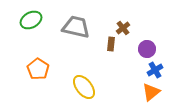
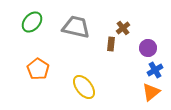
green ellipse: moved 1 px right, 2 px down; rotated 20 degrees counterclockwise
purple circle: moved 1 px right, 1 px up
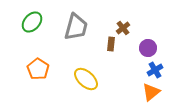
gray trapezoid: rotated 92 degrees clockwise
yellow ellipse: moved 2 px right, 8 px up; rotated 10 degrees counterclockwise
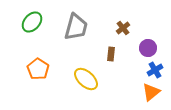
brown rectangle: moved 10 px down
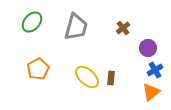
brown rectangle: moved 24 px down
orange pentagon: rotated 10 degrees clockwise
yellow ellipse: moved 1 px right, 2 px up
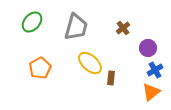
orange pentagon: moved 2 px right, 1 px up
yellow ellipse: moved 3 px right, 14 px up
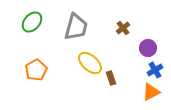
orange pentagon: moved 4 px left, 2 px down
brown rectangle: rotated 24 degrees counterclockwise
orange triangle: rotated 12 degrees clockwise
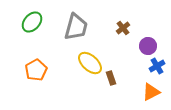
purple circle: moved 2 px up
blue cross: moved 2 px right, 4 px up
